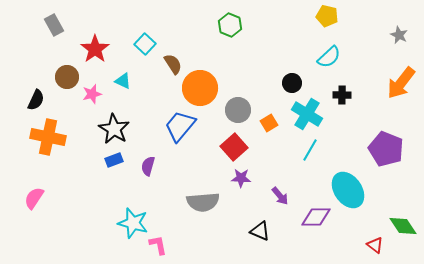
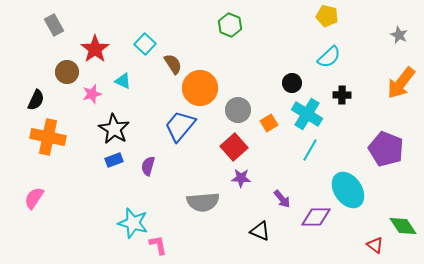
brown circle: moved 5 px up
purple arrow: moved 2 px right, 3 px down
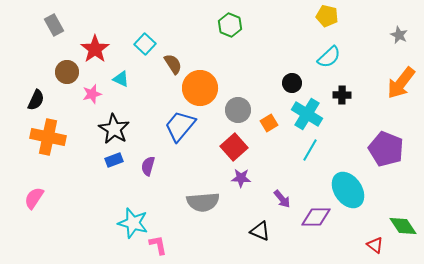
cyan triangle: moved 2 px left, 2 px up
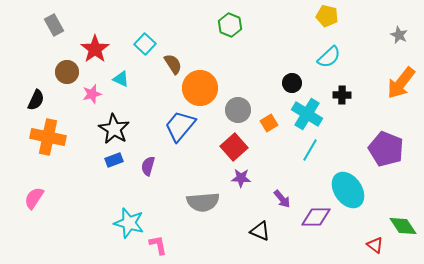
cyan star: moved 4 px left
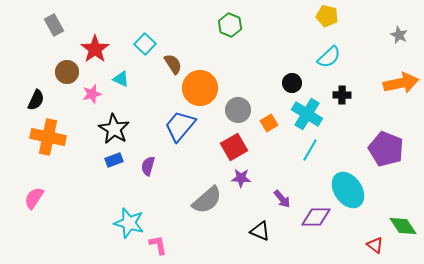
orange arrow: rotated 140 degrees counterclockwise
red square: rotated 12 degrees clockwise
gray semicircle: moved 4 px right, 2 px up; rotated 36 degrees counterclockwise
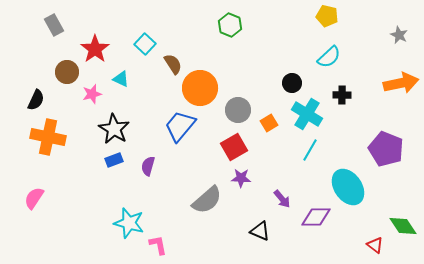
cyan ellipse: moved 3 px up
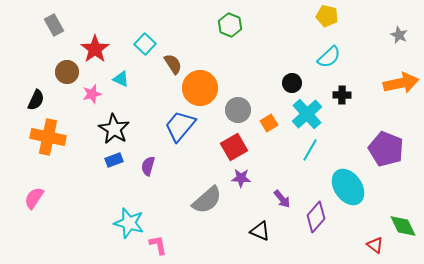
cyan cross: rotated 16 degrees clockwise
purple diamond: rotated 48 degrees counterclockwise
green diamond: rotated 8 degrees clockwise
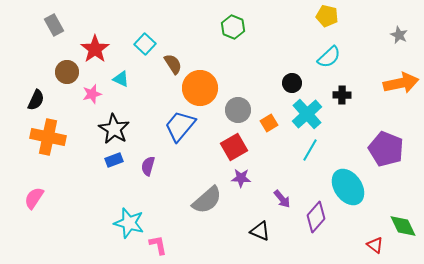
green hexagon: moved 3 px right, 2 px down
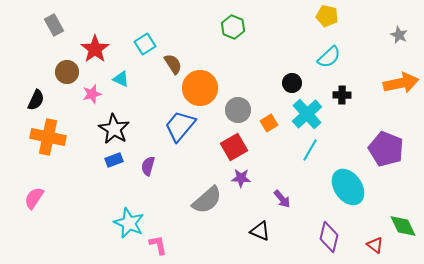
cyan square: rotated 15 degrees clockwise
purple diamond: moved 13 px right, 20 px down; rotated 28 degrees counterclockwise
cyan star: rotated 8 degrees clockwise
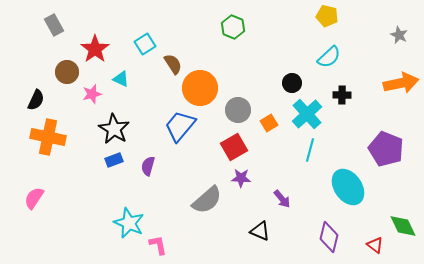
cyan line: rotated 15 degrees counterclockwise
